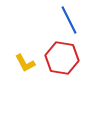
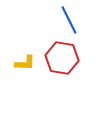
yellow L-shape: rotated 60 degrees counterclockwise
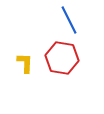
yellow L-shape: rotated 90 degrees counterclockwise
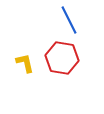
yellow L-shape: rotated 15 degrees counterclockwise
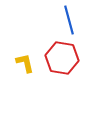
blue line: rotated 12 degrees clockwise
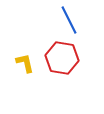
blue line: rotated 12 degrees counterclockwise
